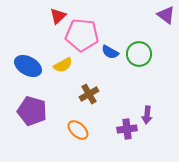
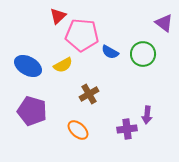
purple triangle: moved 2 px left, 8 px down
green circle: moved 4 px right
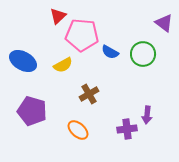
blue ellipse: moved 5 px left, 5 px up
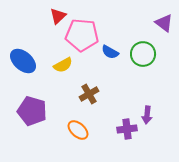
blue ellipse: rotated 12 degrees clockwise
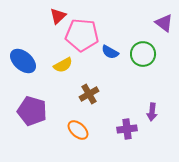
purple arrow: moved 5 px right, 3 px up
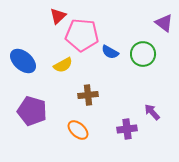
brown cross: moved 1 px left, 1 px down; rotated 24 degrees clockwise
purple arrow: rotated 132 degrees clockwise
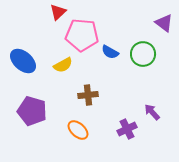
red triangle: moved 4 px up
purple cross: rotated 18 degrees counterclockwise
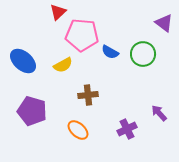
purple arrow: moved 7 px right, 1 px down
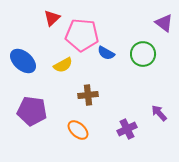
red triangle: moved 6 px left, 6 px down
blue semicircle: moved 4 px left, 1 px down
purple pentagon: rotated 8 degrees counterclockwise
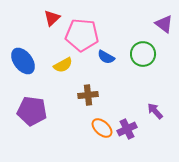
purple triangle: moved 1 px down
blue semicircle: moved 4 px down
blue ellipse: rotated 12 degrees clockwise
purple arrow: moved 4 px left, 2 px up
orange ellipse: moved 24 px right, 2 px up
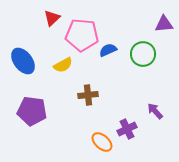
purple triangle: rotated 42 degrees counterclockwise
blue semicircle: moved 2 px right, 7 px up; rotated 126 degrees clockwise
orange ellipse: moved 14 px down
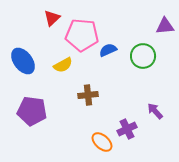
purple triangle: moved 1 px right, 2 px down
green circle: moved 2 px down
